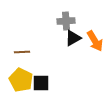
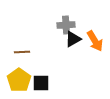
gray cross: moved 4 px down
black triangle: moved 1 px down
yellow pentagon: moved 2 px left; rotated 10 degrees clockwise
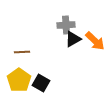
orange arrow: rotated 15 degrees counterclockwise
black square: rotated 30 degrees clockwise
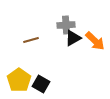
black triangle: moved 1 px up
brown line: moved 9 px right, 12 px up; rotated 14 degrees counterclockwise
black square: moved 1 px down
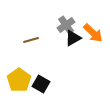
gray cross: rotated 30 degrees counterclockwise
orange arrow: moved 2 px left, 8 px up
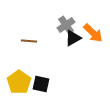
brown line: moved 2 px left, 1 px down; rotated 21 degrees clockwise
yellow pentagon: moved 2 px down
black square: rotated 18 degrees counterclockwise
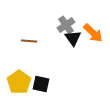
black triangle: rotated 36 degrees counterclockwise
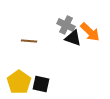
gray cross: rotated 30 degrees counterclockwise
orange arrow: moved 3 px left, 1 px up
black triangle: rotated 36 degrees counterclockwise
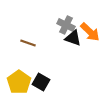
brown line: moved 1 px left, 2 px down; rotated 14 degrees clockwise
black square: moved 2 px up; rotated 18 degrees clockwise
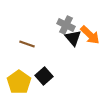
orange arrow: moved 3 px down
black triangle: rotated 30 degrees clockwise
brown line: moved 1 px left, 1 px down
black square: moved 3 px right, 6 px up; rotated 18 degrees clockwise
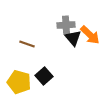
gray cross: rotated 30 degrees counterclockwise
yellow pentagon: rotated 20 degrees counterclockwise
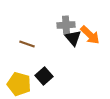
yellow pentagon: moved 2 px down
